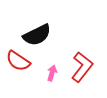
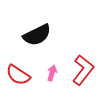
red semicircle: moved 14 px down
red L-shape: moved 1 px right, 3 px down
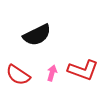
red L-shape: rotated 72 degrees clockwise
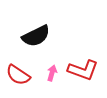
black semicircle: moved 1 px left, 1 px down
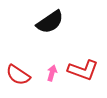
black semicircle: moved 14 px right, 14 px up; rotated 8 degrees counterclockwise
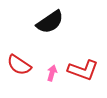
red semicircle: moved 1 px right, 10 px up
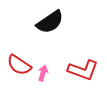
pink arrow: moved 9 px left
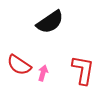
red L-shape: rotated 100 degrees counterclockwise
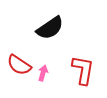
black semicircle: moved 6 px down
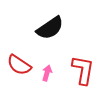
pink arrow: moved 4 px right
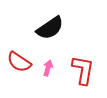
red semicircle: moved 3 px up
pink arrow: moved 1 px right, 5 px up
